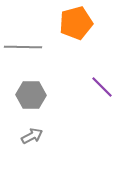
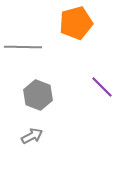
gray hexagon: moved 7 px right; rotated 20 degrees clockwise
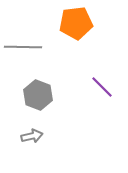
orange pentagon: rotated 8 degrees clockwise
gray arrow: rotated 15 degrees clockwise
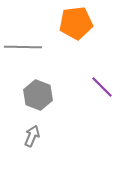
gray arrow: rotated 55 degrees counterclockwise
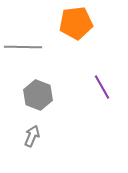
purple line: rotated 15 degrees clockwise
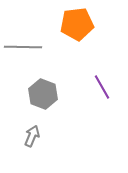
orange pentagon: moved 1 px right, 1 px down
gray hexagon: moved 5 px right, 1 px up
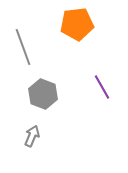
gray line: rotated 69 degrees clockwise
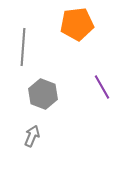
gray line: rotated 24 degrees clockwise
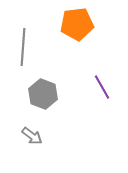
gray arrow: rotated 105 degrees clockwise
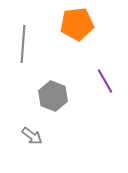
gray line: moved 3 px up
purple line: moved 3 px right, 6 px up
gray hexagon: moved 10 px right, 2 px down
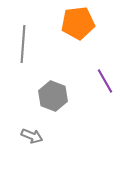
orange pentagon: moved 1 px right, 1 px up
gray arrow: rotated 15 degrees counterclockwise
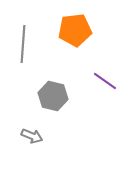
orange pentagon: moved 3 px left, 7 px down
purple line: rotated 25 degrees counterclockwise
gray hexagon: rotated 8 degrees counterclockwise
